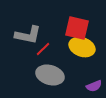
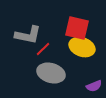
gray ellipse: moved 1 px right, 2 px up
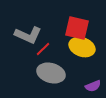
gray L-shape: rotated 12 degrees clockwise
purple semicircle: moved 1 px left
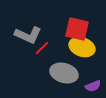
red square: moved 1 px down
red line: moved 1 px left, 1 px up
gray ellipse: moved 13 px right
